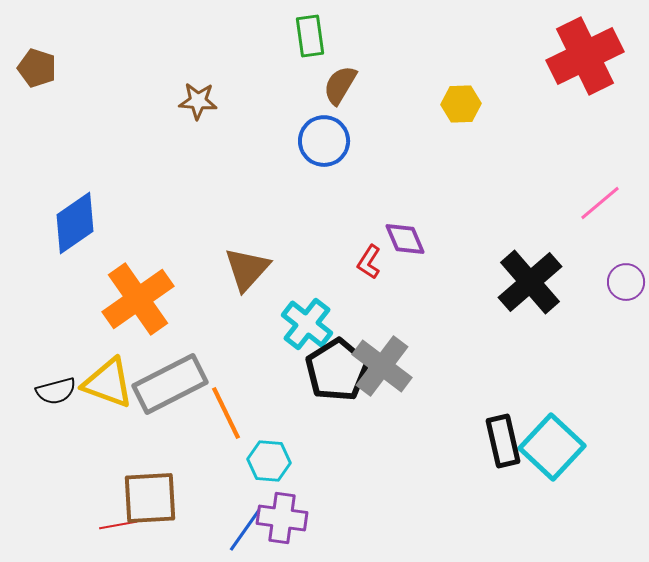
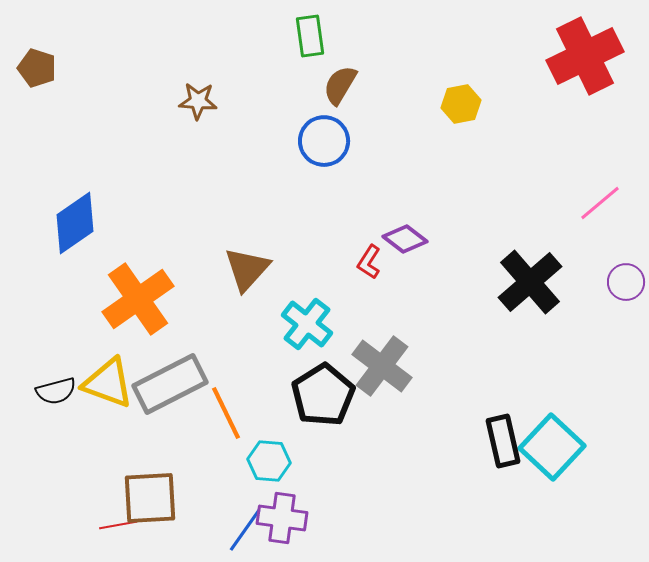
yellow hexagon: rotated 9 degrees counterclockwise
purple diamond: rotated 30 degrees counterclockwise
black pentagon: moved 14 px left, 25 px down
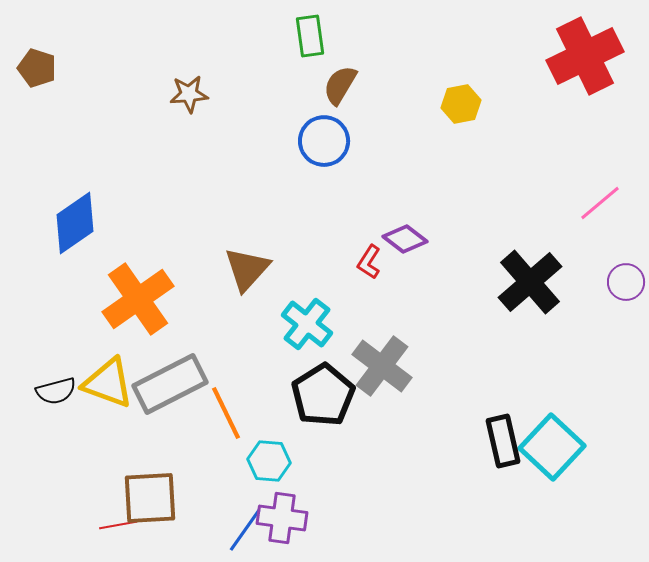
brown star: moved 9 px left, 7 px up; rotated 9 degrees counterclockwise
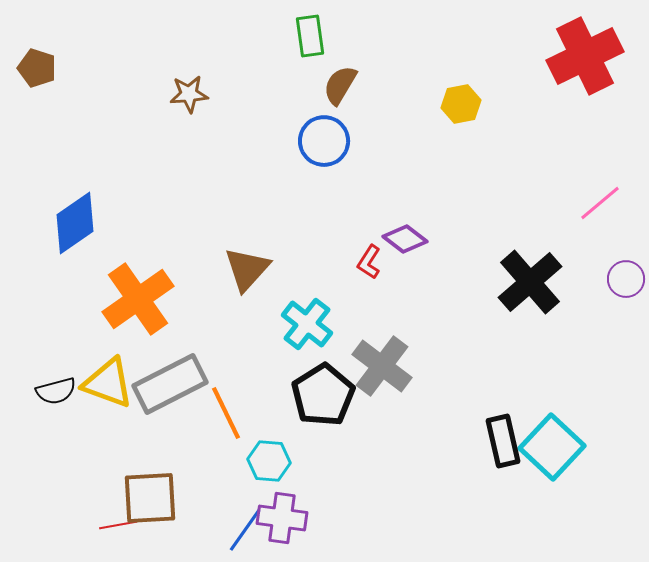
purple circle: moved 3 px up
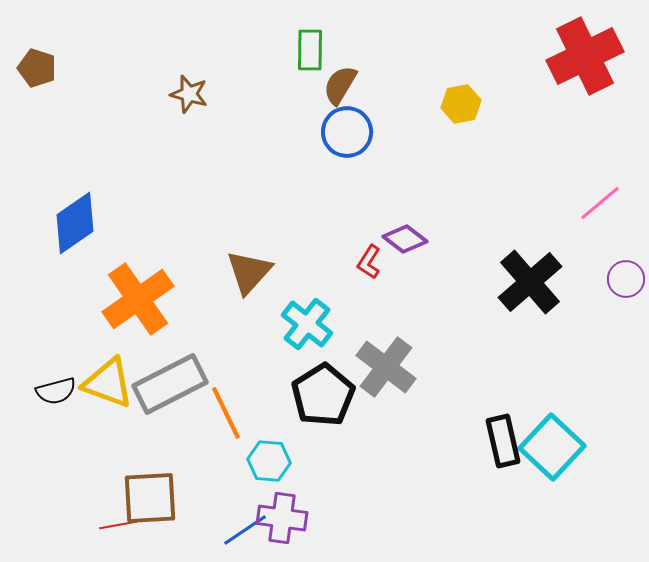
green rectangle: moved 14 px down; rotated 9 degrees clockwise
brown star: rotated 21 degrees clockwise
blue circle: moved 23 px right, 9 px up
brown triangle: moved 2 px right, 3 px down
gray cross: moved 4 px right, 1 px down
blue line: rotated 21 degrees clockwise
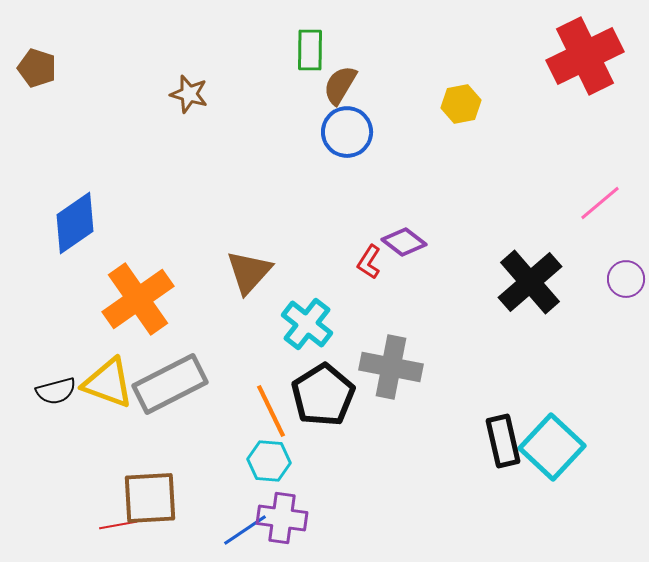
purple diamond: moved 1 px left, 3 px down
gray cross: moved 5 px right; rotated 26 degrees counterclockwise
orange line: moved 45 px right, 2 px up
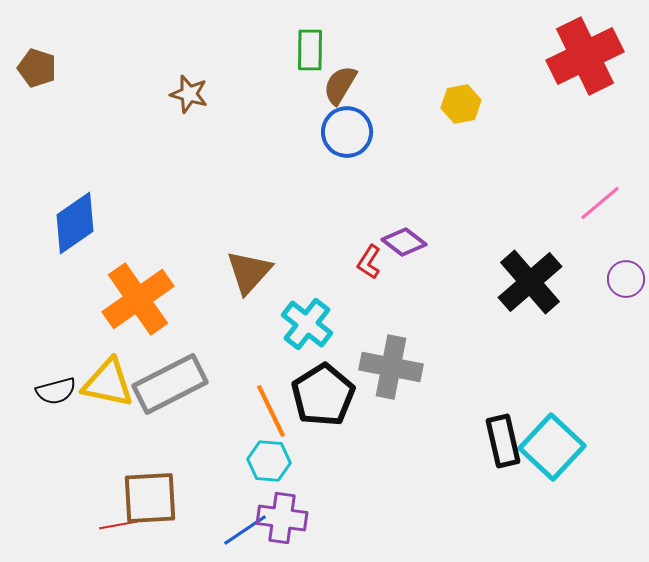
yellow triangle: rotated 8 degrees counterclockwise
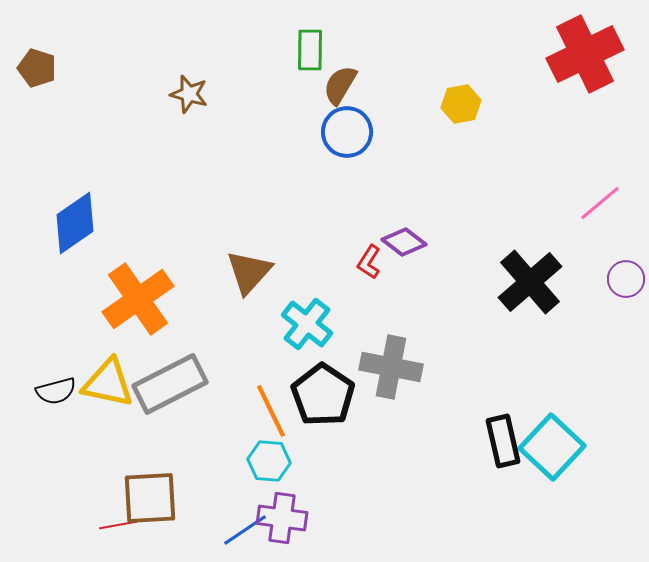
red cross: moved 2 px up
black pentagon: rotated 6 degrees counterclockwise
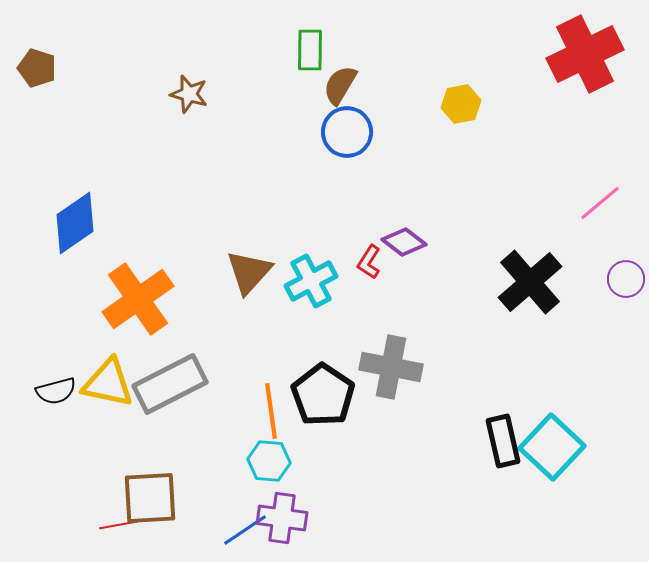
cyan cross: moved 4 px right, 43 px up; rotated 24 degrees clockwise
orange line: rotated 18 degrees clockwise
